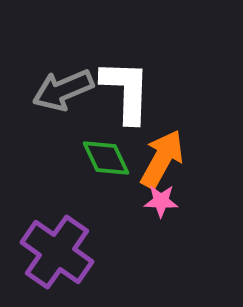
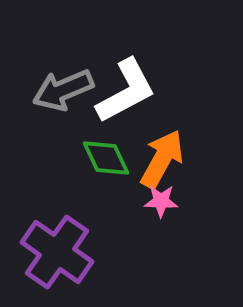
white L-shape: rotated 60 degrees clockwise
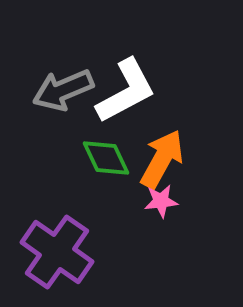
pink star: rotated 8 degrees counterclockwise
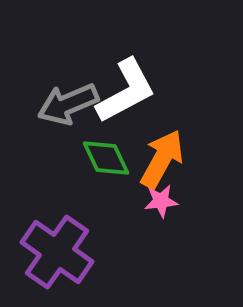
gray arrow: moved 5 px right, 14 px down
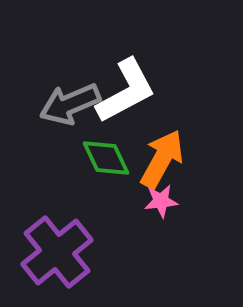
gray arrow: moved 2 px right
purple cross: rotated 16 degrees clockwise
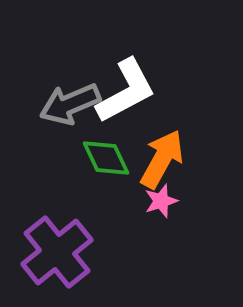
pink star: rotated 12 degrees counterclockwise
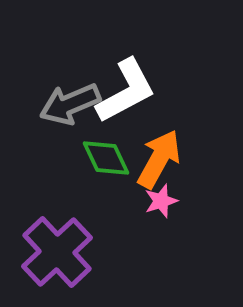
orange arrow: moved 3 px left
purple cross: rotated 4 degrees counterclockwise
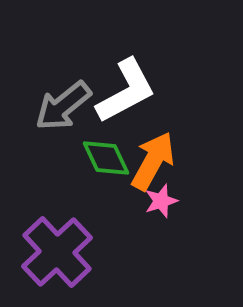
gray arrow: moved 7 px left, 2 px down; rotated 16 degrees counterclockwise
orange arrow: moved 6 px left, 2 px down
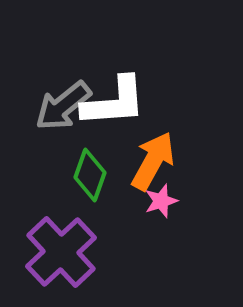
white L-shape: moved 12 px left, 11 px down; rotated 24 degrees clockwise
green diamond: moved 16 px left, 17 px down; rotated 45 degrees clockwise
purple cross: moved 4 px right
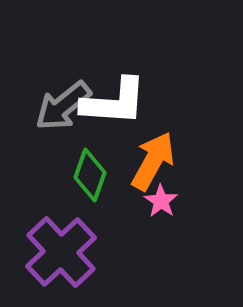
white L-shape: rotated 8 degrees clockwise
pink star: rotated 20 degrees counterclockwise
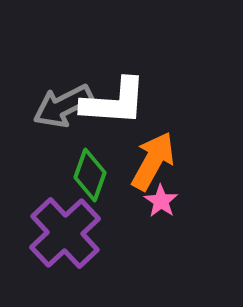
gray arrow: rotated 12 degrees clockwise
purple cross: moved 4 px right, 19 px up
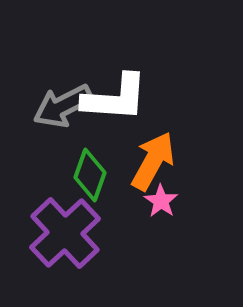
white L-shape: moved 1 px right, 4 px up
